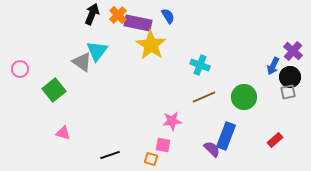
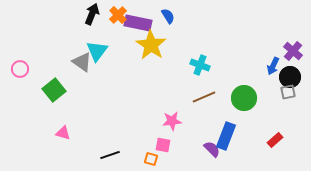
green circle: moved 1 px down
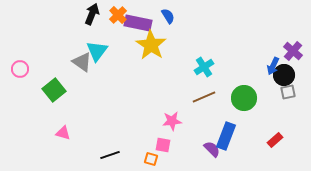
cyan cross: moved 4 px right, 2 px down; rotated 36 degrees clockwise
black circle: moved 6 px left, 2 px up
